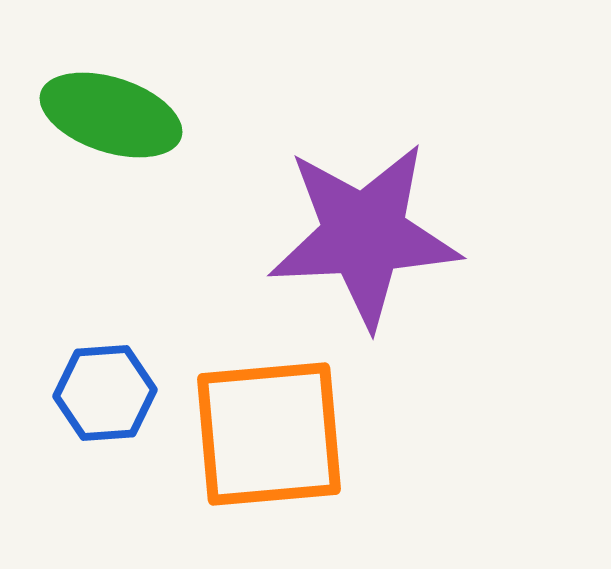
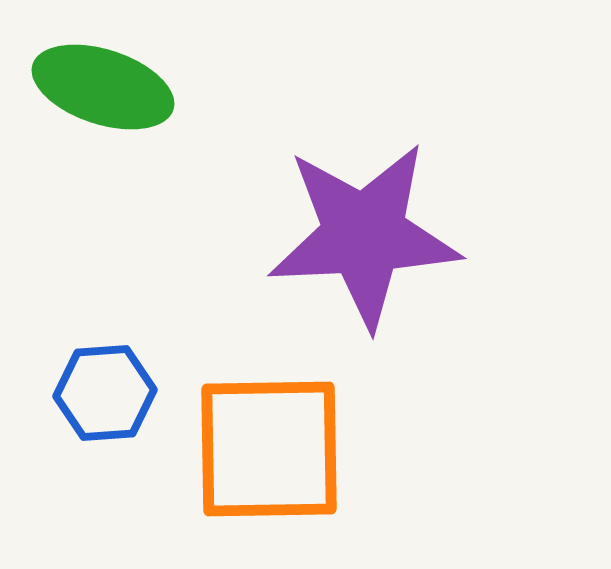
green ellipse: moved 8 px left, 28 px up
orange square: moved 15 px down; rotated 4 degrees clockwise
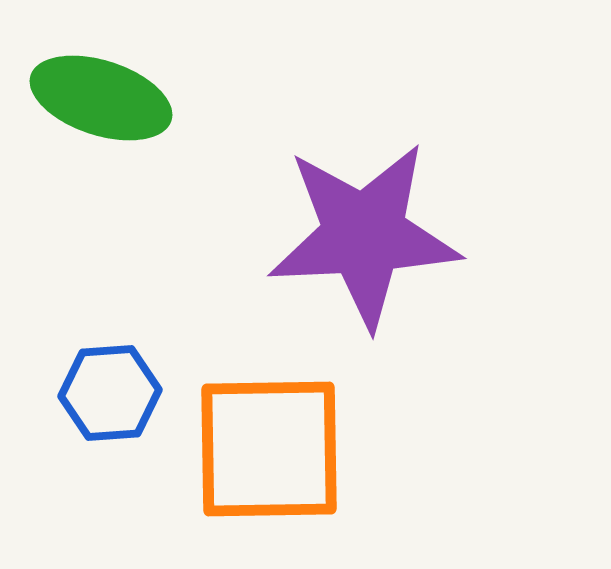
green ellipse: moved 2 px left, 11 px down
blue hexagon: moved 5 px right
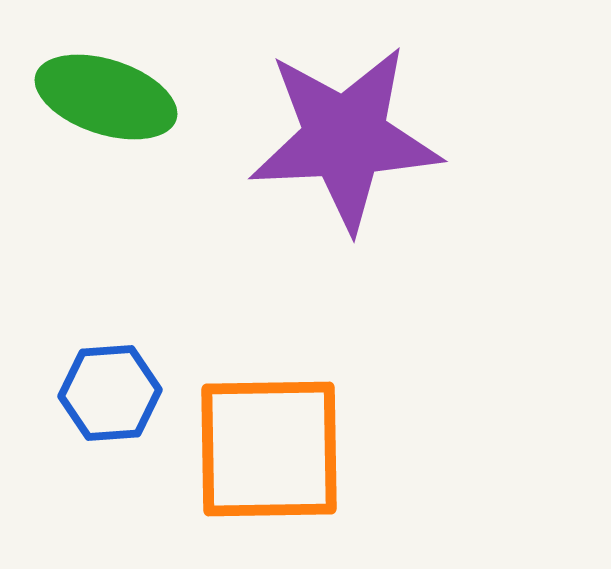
green ellipse: moved 5 px right, 1 px up
purple star: moved 19 px left, 97 px up
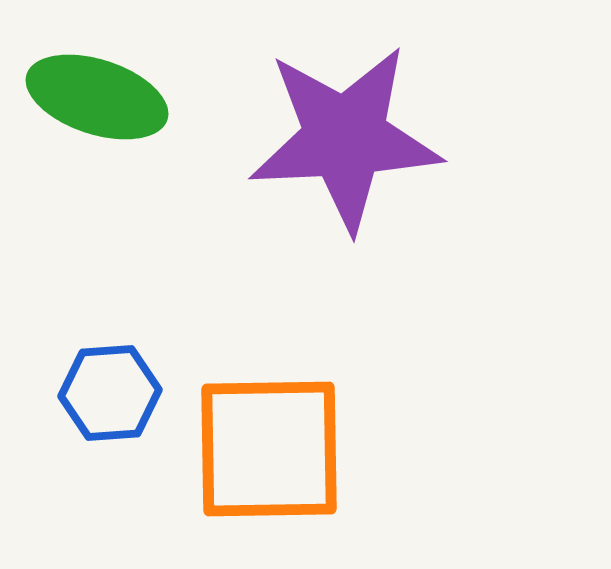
green ellipse: moved 9 px left
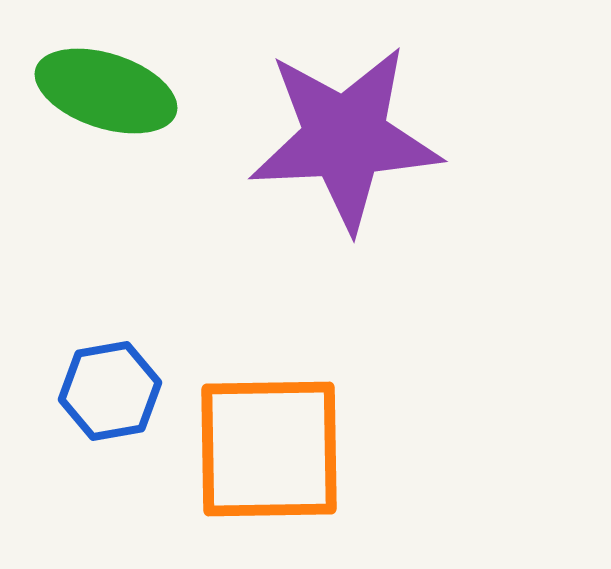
green ellipse: moved 9 px right, 6 px up
blue hexagon: moved 2 px up; rotated 6 degrees counterclockwise
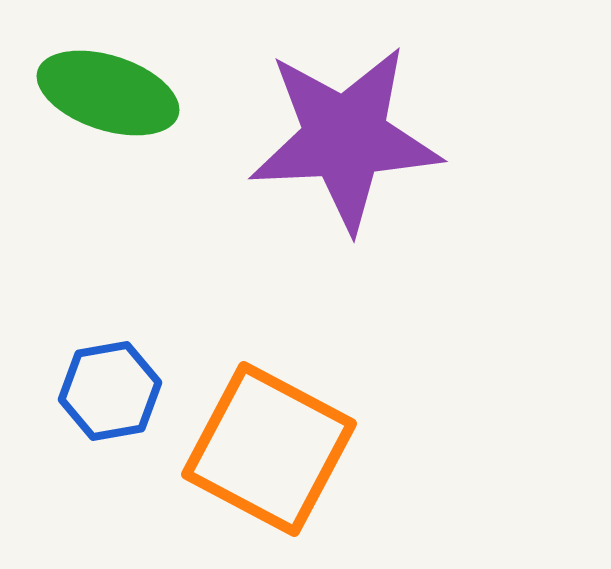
green ellipse: moved 2 px right, 2 px down
orange square: rotated 29 degrees clockwise
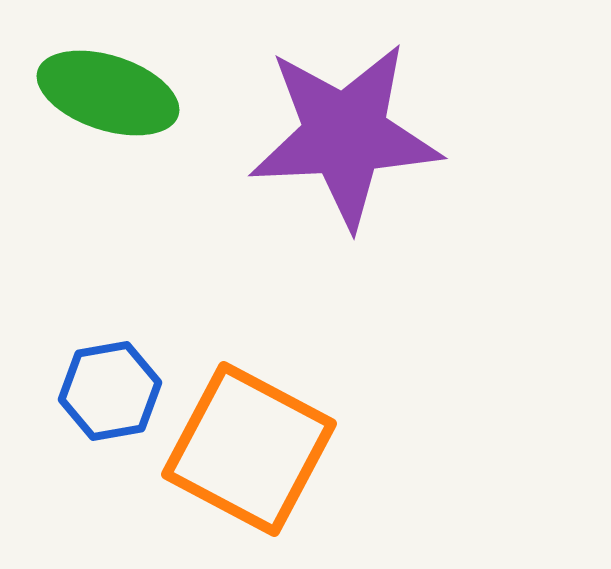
purple star: moved 3 px up
orange square: moved 20 px left
